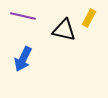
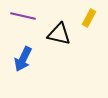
black triangle: moved 5 px left, 4 px down
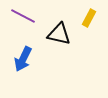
purple line: rotated 15 degrees clockwise
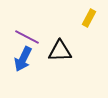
purple line: moved 4 px right, 21 px down
black triangle: moved 1 px right, 17 px down; rotated 15 degrees counterclockwise
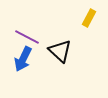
black triangle: rotated 45 degrees clockwise
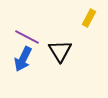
black triangle: rotated 15 degrees clockwise
